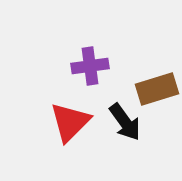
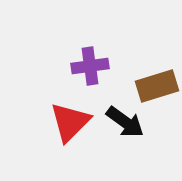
brown rectangle: moved 3 px up
black arrow: rotated 18 degrees counterclockwise
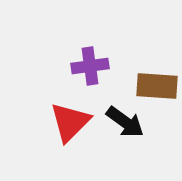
brown rectangle: rotated 21 degrees clockwise
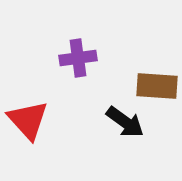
purple cross: moved 12 px left, 8 px up
red triangle: moved 42 px left, 2 px up; rotated 27 degrees counterclockwise
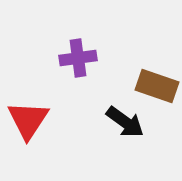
brown rectangle: rotated 15 degrees clockwise
red triangle: rotated 15 degrees clockwise
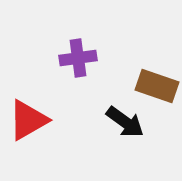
red triangle: rotated 27 degrees clockwise
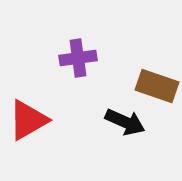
black arrow: rotated 12 degrees counterclockwise
